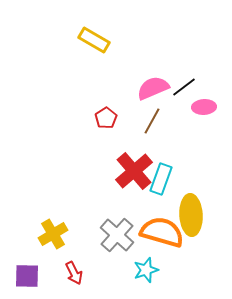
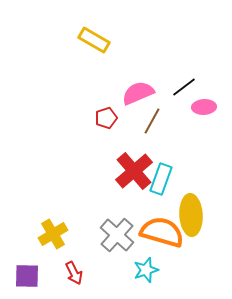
pink semicircle: moved 15 px left, 5 px down
red pentagon: rotated 15 degrees clockwise
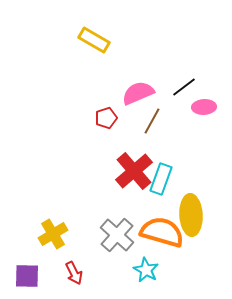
cyan star: rotated 25 degrees counterclockwise
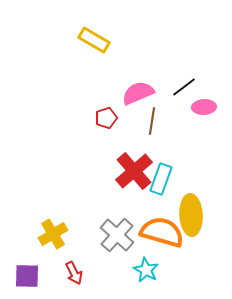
brown line: rotated 20 degrees counterclockwise
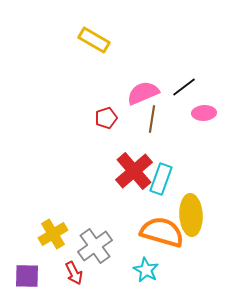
pink semicircle: moved 5 px right
pink ellipse: moved 6 px down
brown line: moved 2 px up
gray cross: moved 22 px left, 11 px down; rotated 12 degrees clockwise
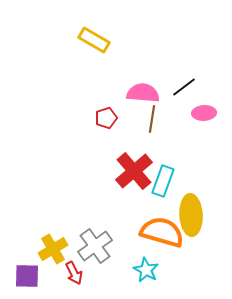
pink semicircle: rotated 28 degrees clockwise
cyan rectangle: moved 2 px right, 2 px down
yellow cross: moved 15 px down
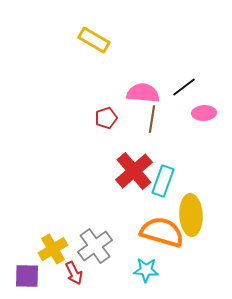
cyan star: rotated 25 degrees counterclockwise
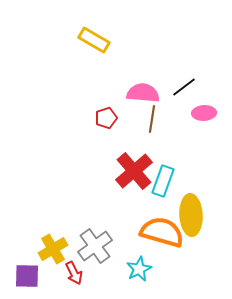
cyan star: moved 7 px left, 1 px up; rotated 30 degrees counterclockwise
